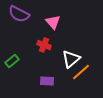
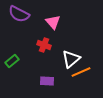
orange line: rotated 18 degrees clockwise
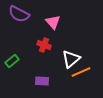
purple rectangle: moved 5 px left
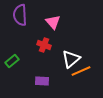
purple semicircle: moved 1 px right, 1 px down; rotated 60 degrees clockwise
orange line: moved 1 px up
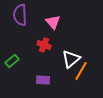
orange line: rotated 36 degrees counterclockwise
purple rectangle: moved 1 px right, 1 px up
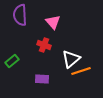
orange line: rotated 42 degrees clockwise
purple rectangle: moved 1 px left, 1 px up
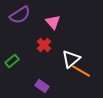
purple semicircle: rotated 120 degrees counterclockwise
red cross: rotated 24 degrees clockwise
orange line: rotated 48 degrees clockwise
purple rectangle: moved 7 px down; rotated 32 degrees clockwise
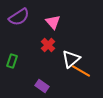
purple semicircle: moved 1 px left, 2 px down
red cross: moved 4 px right
green rectangle: rotated 32 degrees counterclockwise
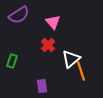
purple semicircle: moved 2 px up
orange line: rotated 42 degrees clockwise
purple rectangle: rotated 48 degrees clockwise
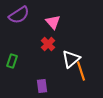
red cross: moved 1 px up
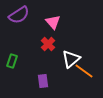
orange line: moved 3 px right; rotated 36 degrees counterclockwise
purple rectangle: moved 1 px right, 5 px up
